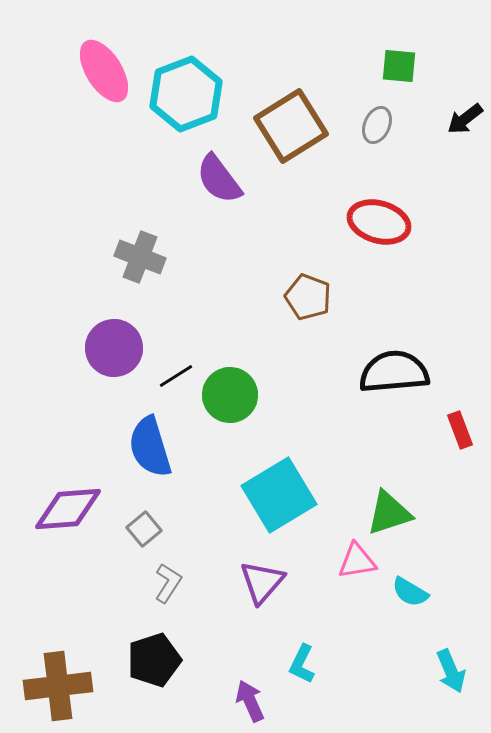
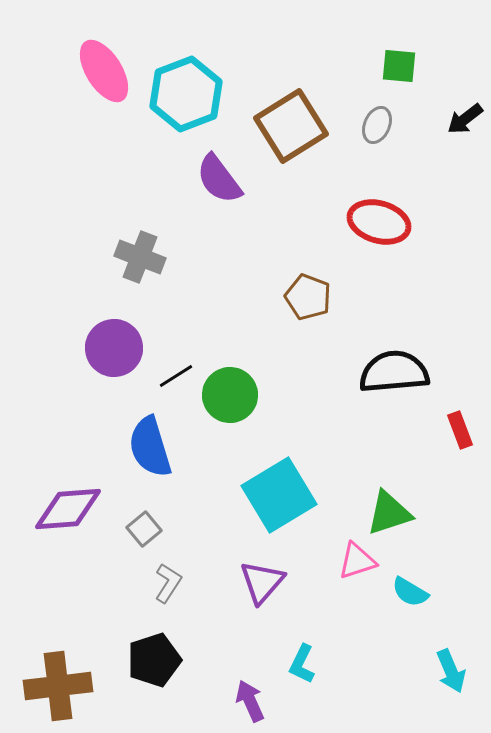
pink triangle: rotated 9 degrees counterclockwise
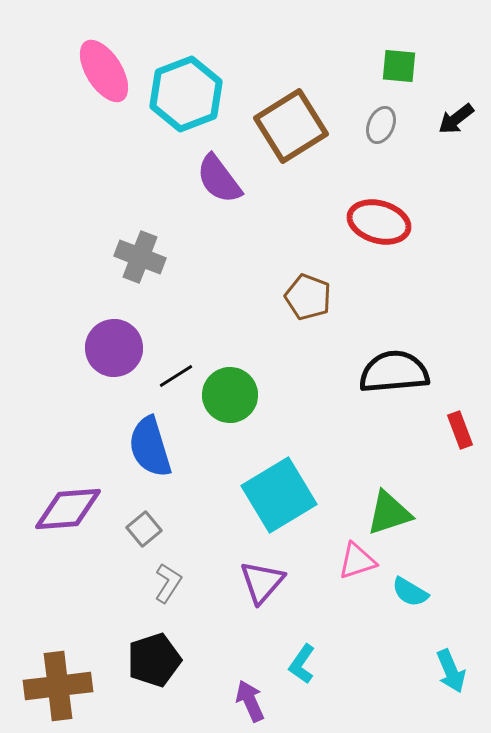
black arrow: moved 9 px left
gray ellipse: moved 4 px right
cyan L-shape: rotated 9 degrees clockwise
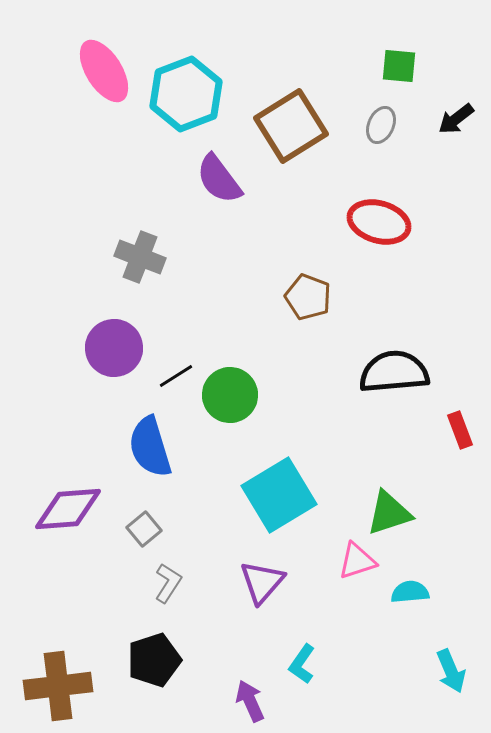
cyan semicircle: rotated 144 degrees clockwise
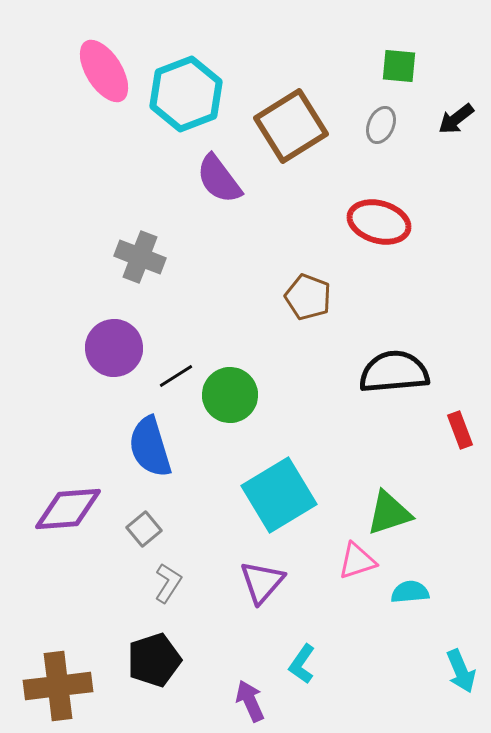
cyan arrow: moved 10 px right
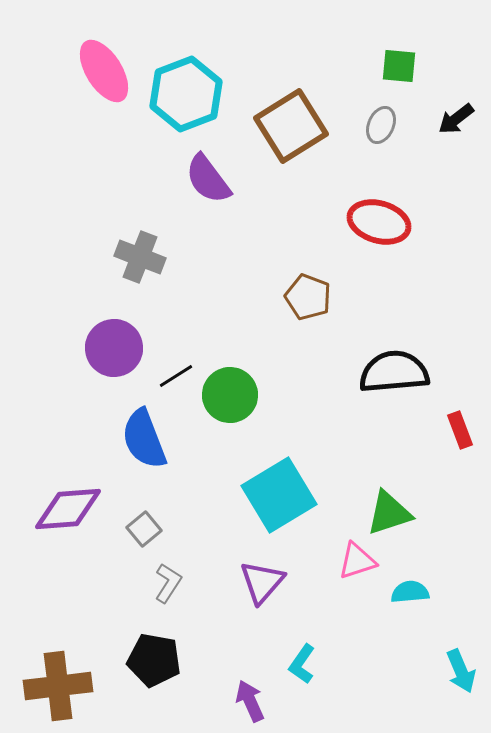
purple semicircle: moved 11 px left
blue semicircle: moved 6 px left, 8 px up; rotated 4 degrees counterclockwise
black pentagon: rotated 28 degrees clockwise
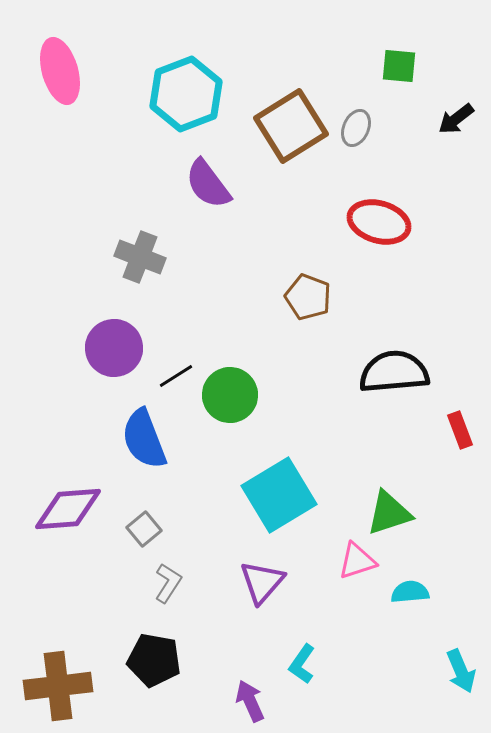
pink ellipse: moved 44 px left; rotated 16 degrees clockwise
gray ellipse: moved 25 px left, 3 px down
purple semicircle: moved 5 px down
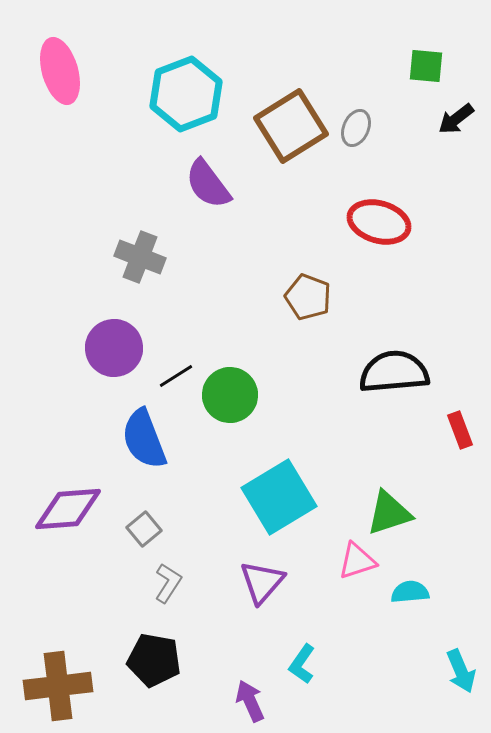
green square: moved 27 px right
cyan square: moved 2 px down
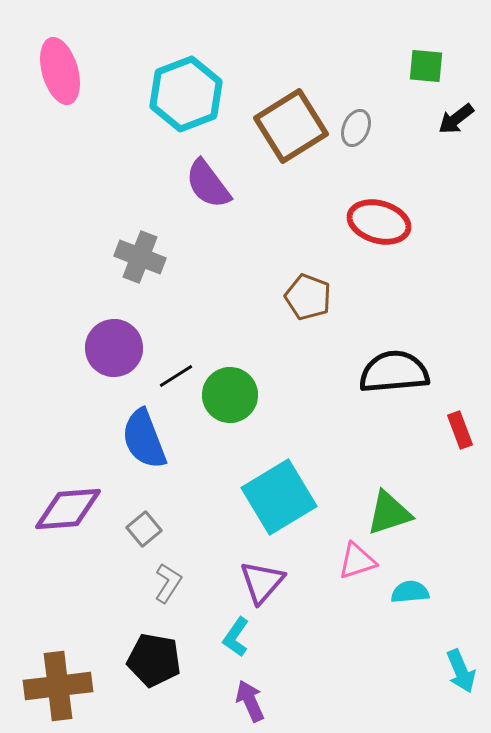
cyan L-shape: moved 66 px left, 27 px up
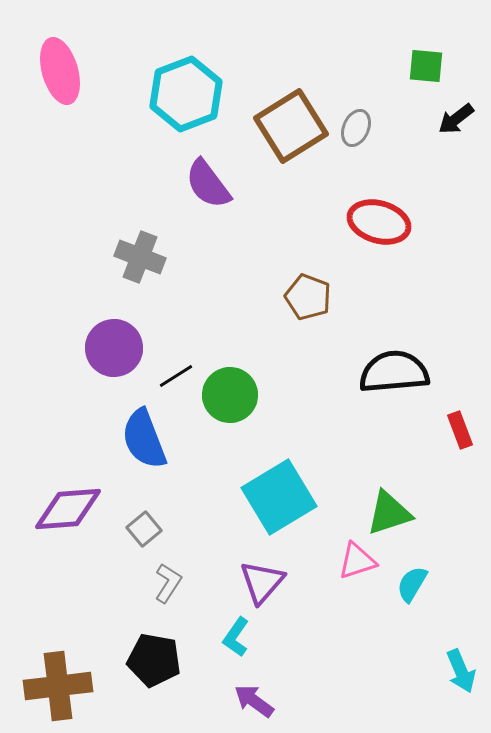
cyan semicircle: moved 2 px right, 8 px up; rotated 54 degrees counterclockwise
purple arrow: moved 4 px right; rotated 30 degrees counterclockwise
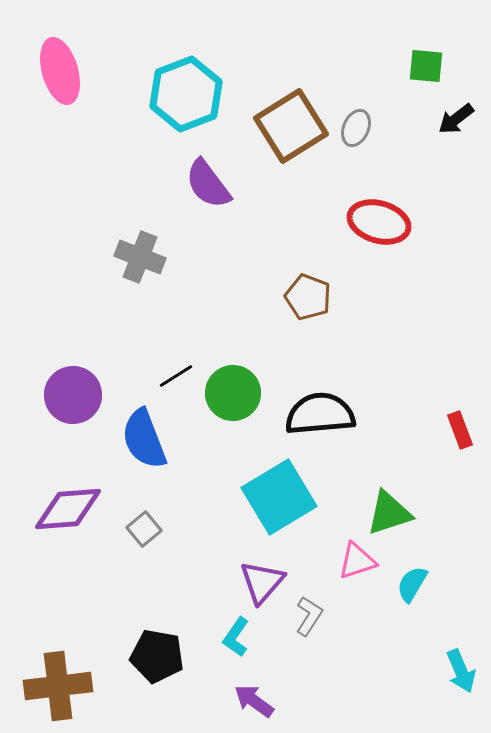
purple circle: moved 41 px left, 47 px down
black semicircle: moved 74 px left, 42 px down
green circle: moved 3 px right, 2 px up
gray L-shape: moved 141 px right, 33 px down
black pentagon: moved 3 px right, 4 px up
